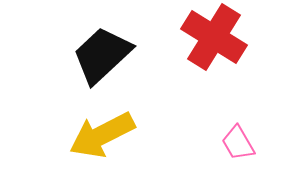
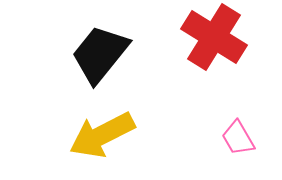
black trapezoid: moved 2 px left, 1 px up; rotated 8 degrees counterclockwise
pink trapezoid: moved 5 px up
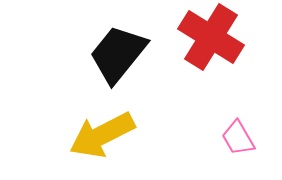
red cross: moved 3 px left
black trapezoid: moved 18 px right
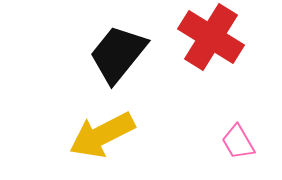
pink trapezoid: moved 4 px down
